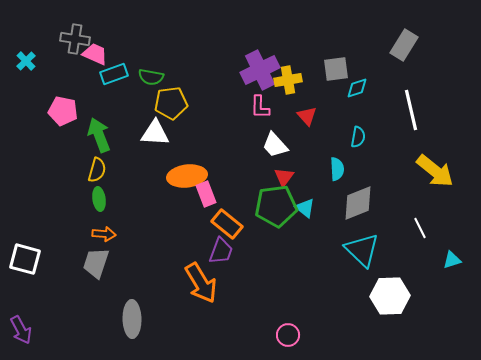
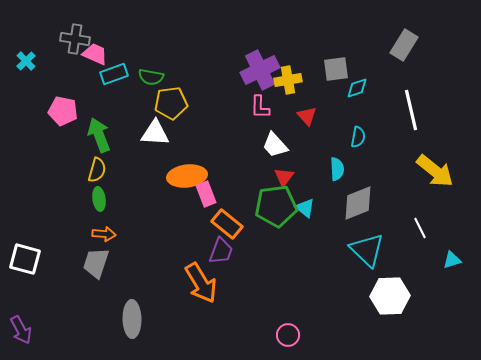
cyan triangle at (362, 250): moved 5 px right
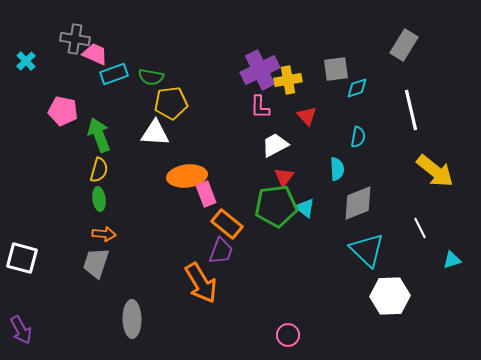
white trapezoid at (275, 145): rotated 104 degrees clockwise
yellow semicircle at (97, 170): moved 2 px right
white square at (25, 259): moved 3 px left, 1 px up
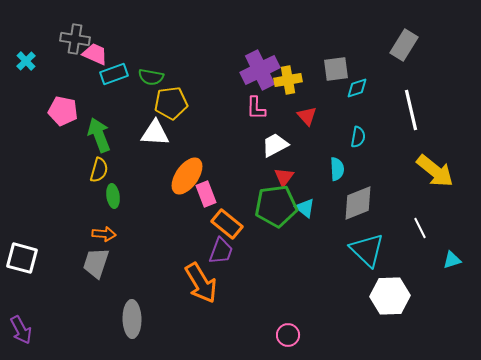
pink L-shape at (260, 107): moved 4 px left, 1 px down
orange ellipse at (187, 176): rotated 48 degrees counterclockwise
green ellipse at (99, 199): moved 14 px right, 3 px up
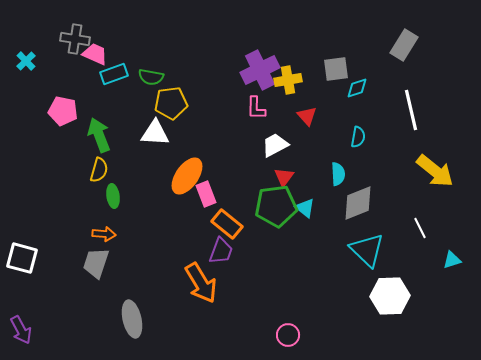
cyan semicircle at (337, 169): moved 1 px right, 5 px down
gray ellipse at (132, 319): rotated 12 degrees counterclockwise
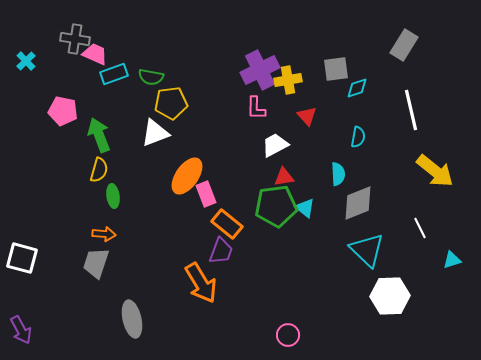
white triangle at (155, 133): rotated 24 degrees counterclockwise
red triangle at (284, 177): rotated 45 degrees clockwise
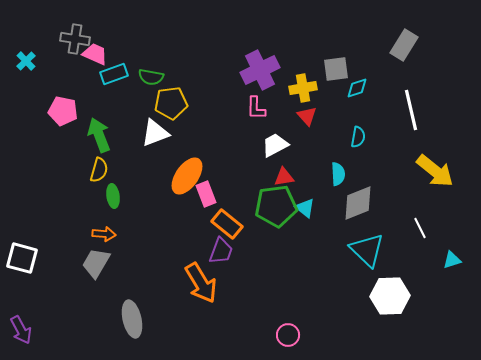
yellow cross at (288, 80): moved 15 px right, 8 px down
gray trapezoid at (96, 263): rotated 12 degrees clockwise
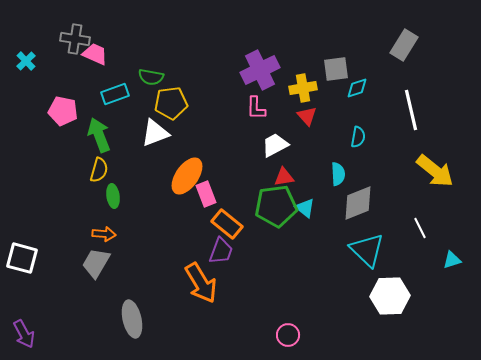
cyan rectangle at (114, 74): moved 1 px right, 20 px down
purple arrow at (21, 330): moved 3 px right, 4 px down
